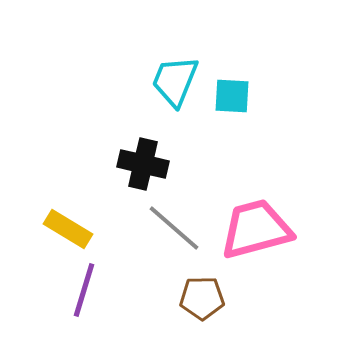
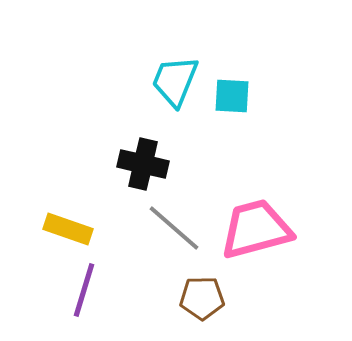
yellow rectangle: rotated 12 degrees counterclockwise
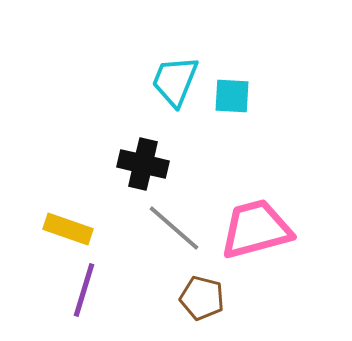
brown pentagon: rotated 15 degrees clockwise
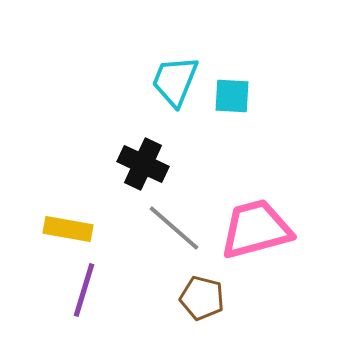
black cross: rotated 12 degrees clockwise
yellow rectangle: rotated 9 degrees counterclockwise
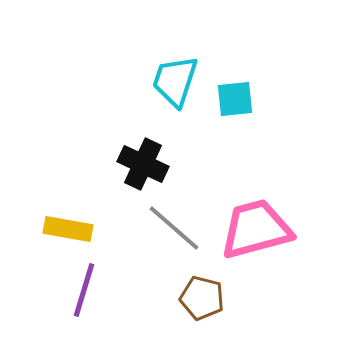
cyan trapezoid: rotated 4 degrees counterclockwise
cyan square: moved 3 px right, 3 px down; rotated 9 degrees counterclockwise
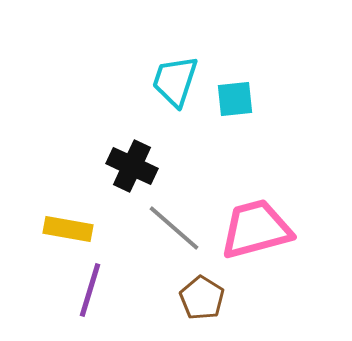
black cross: moved 11 px left, 2 px down
purple line: moved 6 px right
brown pentagon: rotated 18 degrees clockwise
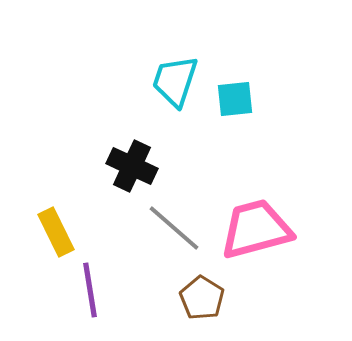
yellow rectangle: moved 12 px left, 3 px down; rotated 54 degrees clockwise
purple line: rotated 26 degrees counterclockwise
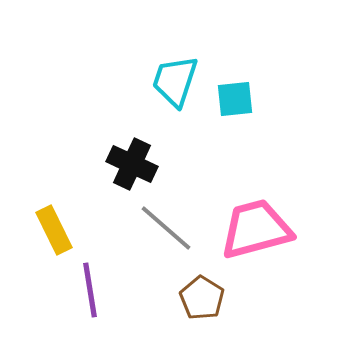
black cross: moved 2 px up
gray line: moved 8 px left
yellow rectangle: moved 2 px left, 2 px up
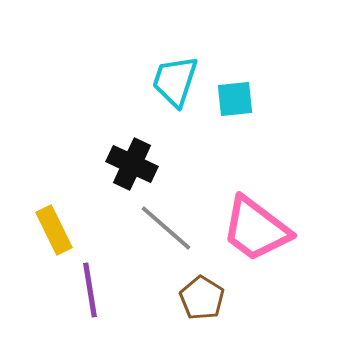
pink trapezoid: rotated 128 degrees counterclockwise
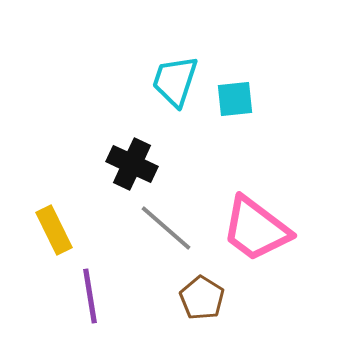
purple line: moved 6 px down
